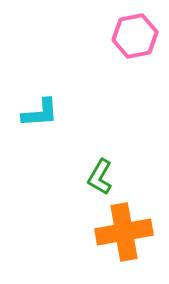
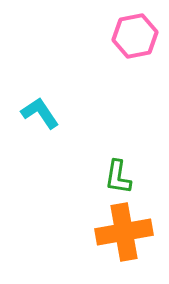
cyan L-shape: rotated 120 degrees counterclockwise
green L-shape: moved 18 px right; rotated 21 degrees counterclockwise
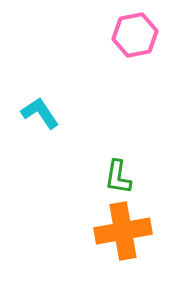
pink hexagon: moved 1 px up
orange cross: moved 1 px left, 1 px up
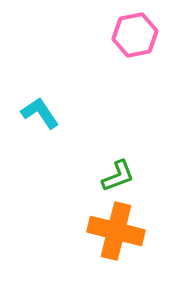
green L-shape: moved 1 px up; rotated 120 degrees counterclockwise
orange cross: moved 7 px left; rotated 24 degrees clockwise
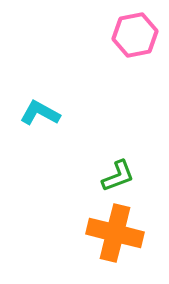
cyan L-shape: rotated 27 degrees counterclockwise
orange cross: moved 1 px left, 2 px down
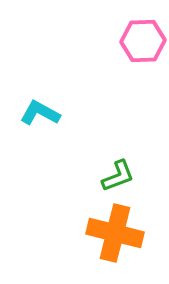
pink hexagon: moved 8 px right, 6 px down; rotated 9 degrees clockwise
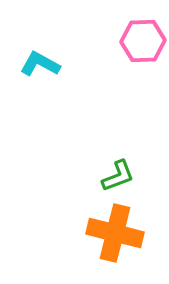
cyan L-shape: moved 49 px up
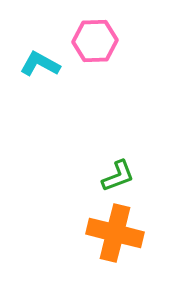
pink hexagon: moved 48 px left
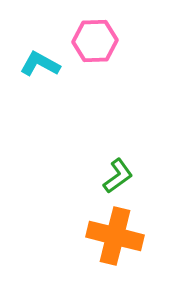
green L-shape: rotated 15 degrees counterclockwise
orange cross: moved 3 px down
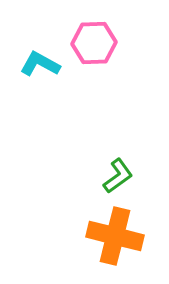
pink hexagon: moved 1 px left, 2 px down
